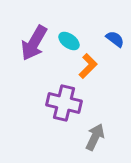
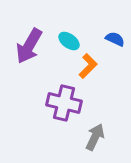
blue semicircle: rotated 12 degrees counterclockwise
purple arrow: moved 5 px left, 3 px down
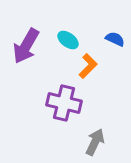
cyan ellipse: moved 1 px left, 1 px up
purple arrow: moved 3 px left
gray arrow: moved 5 px down
